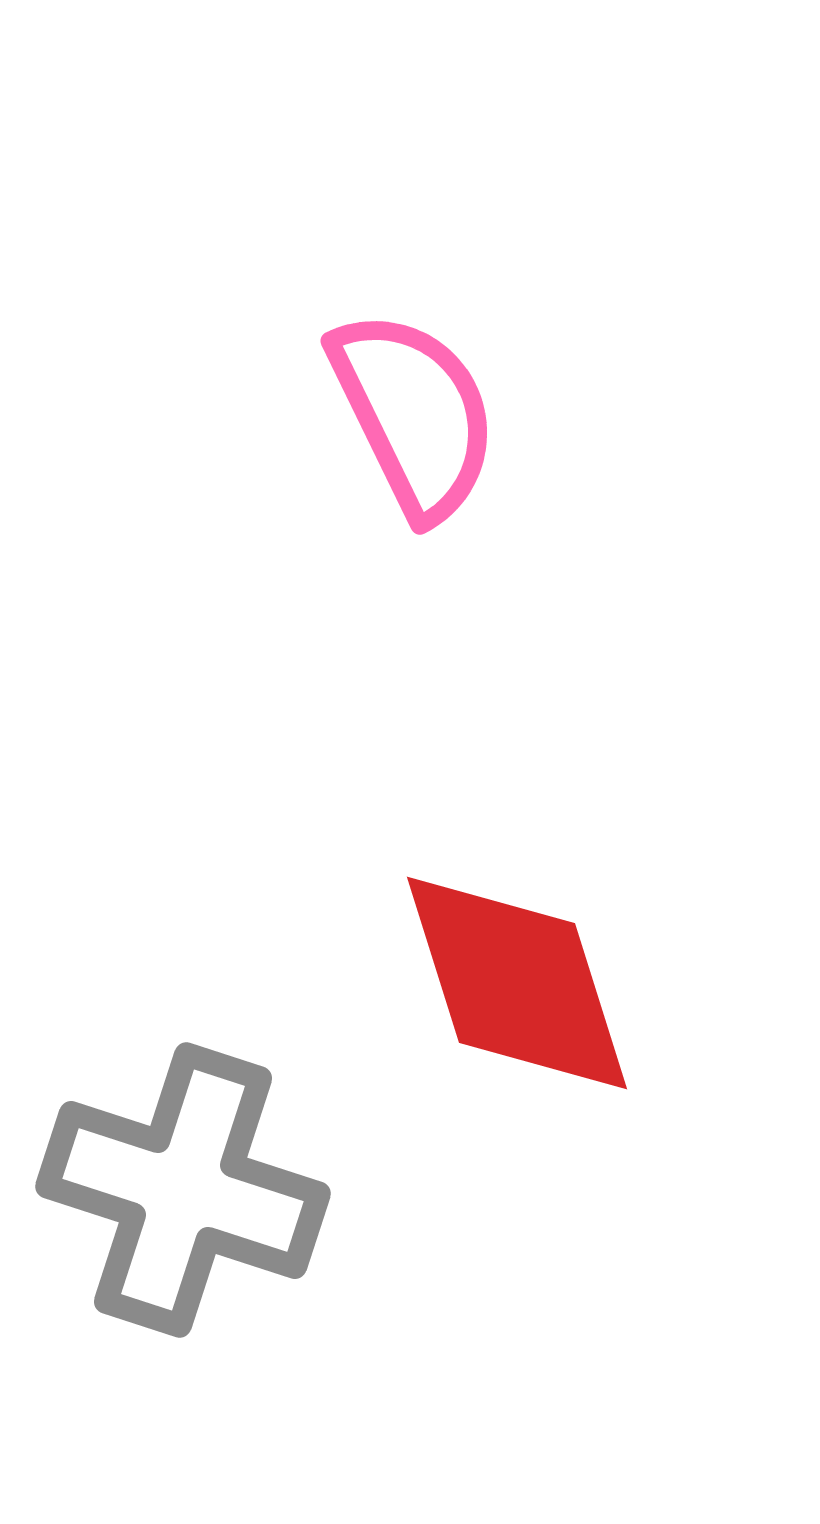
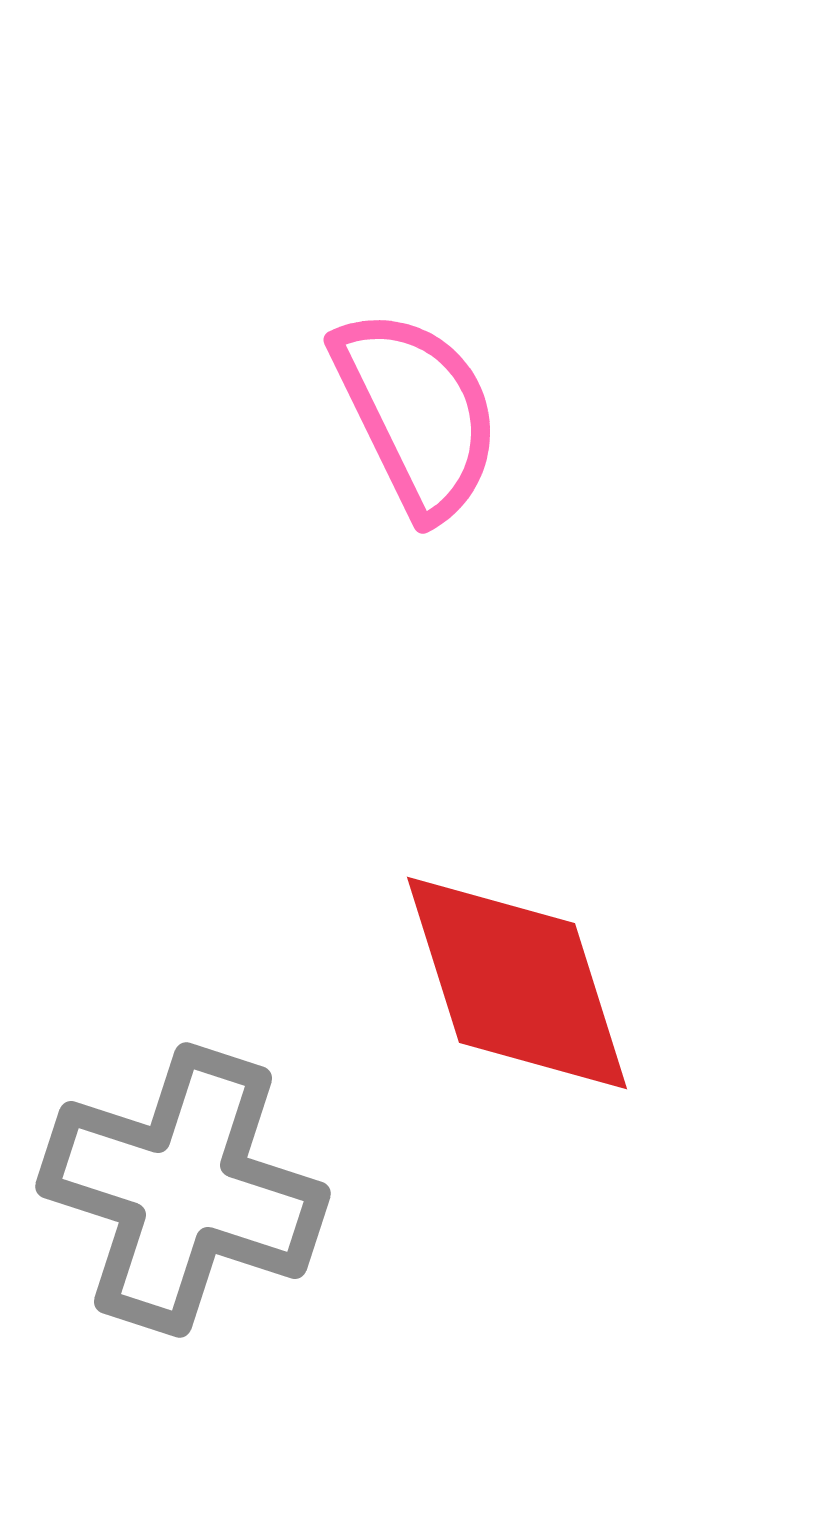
pink semicircle: moved 3 px right, 1 px up
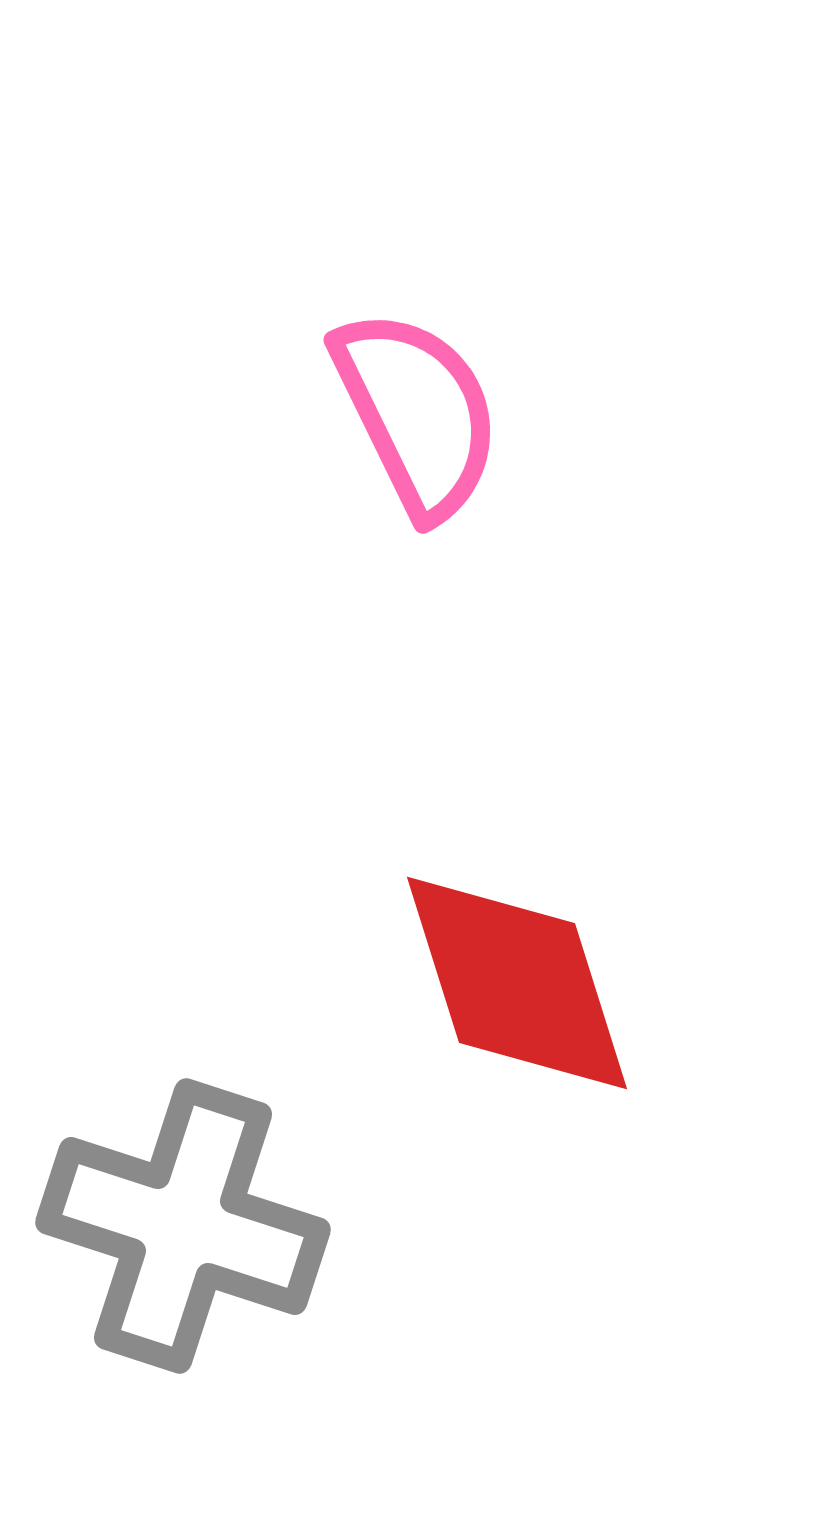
gray cross: moved 36 px down
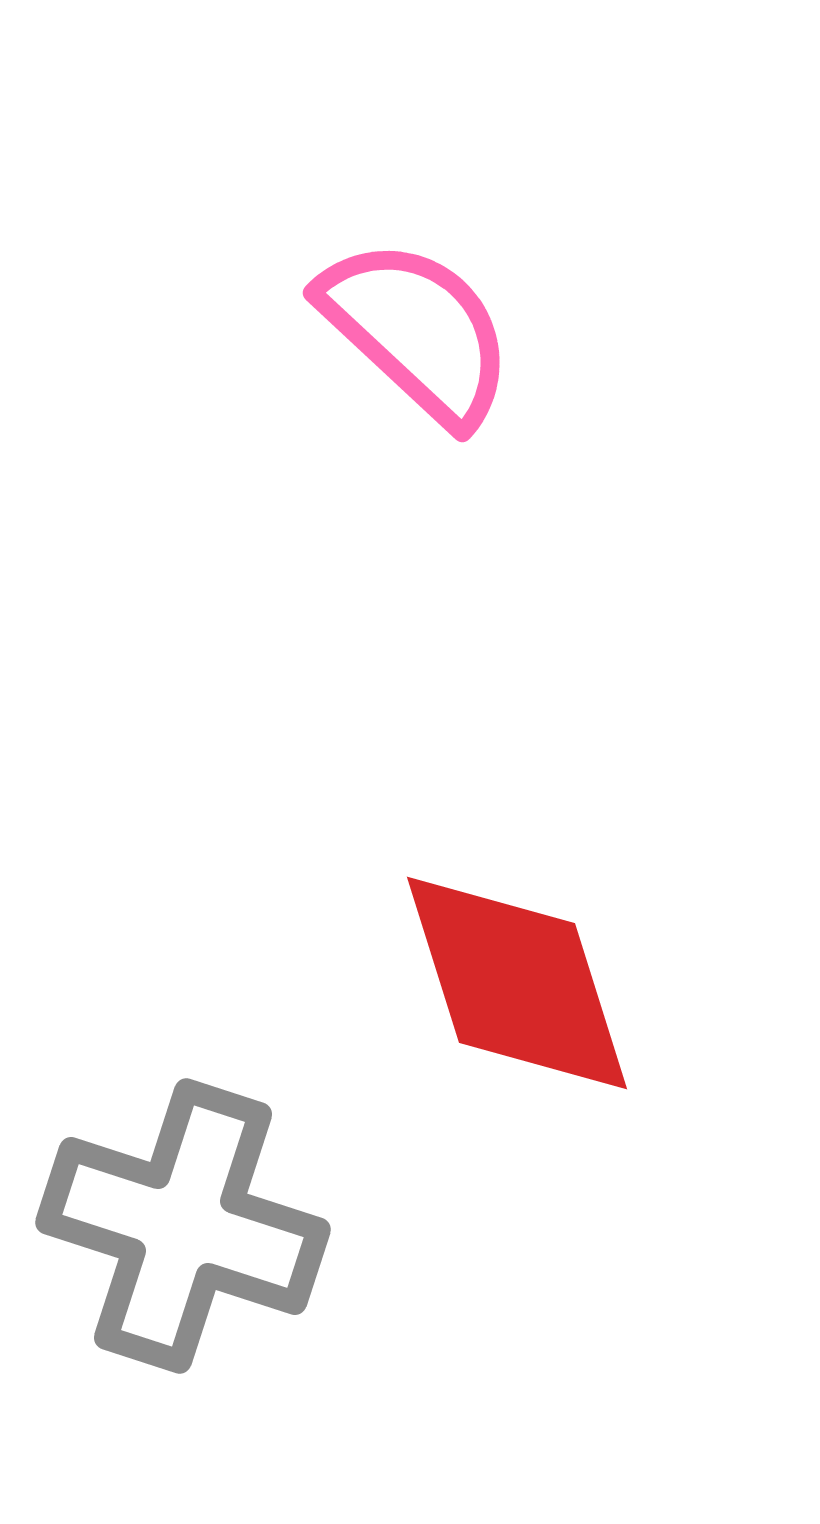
pink semicircle: moved 82 px up; rotated 21 degrees counterclockwise
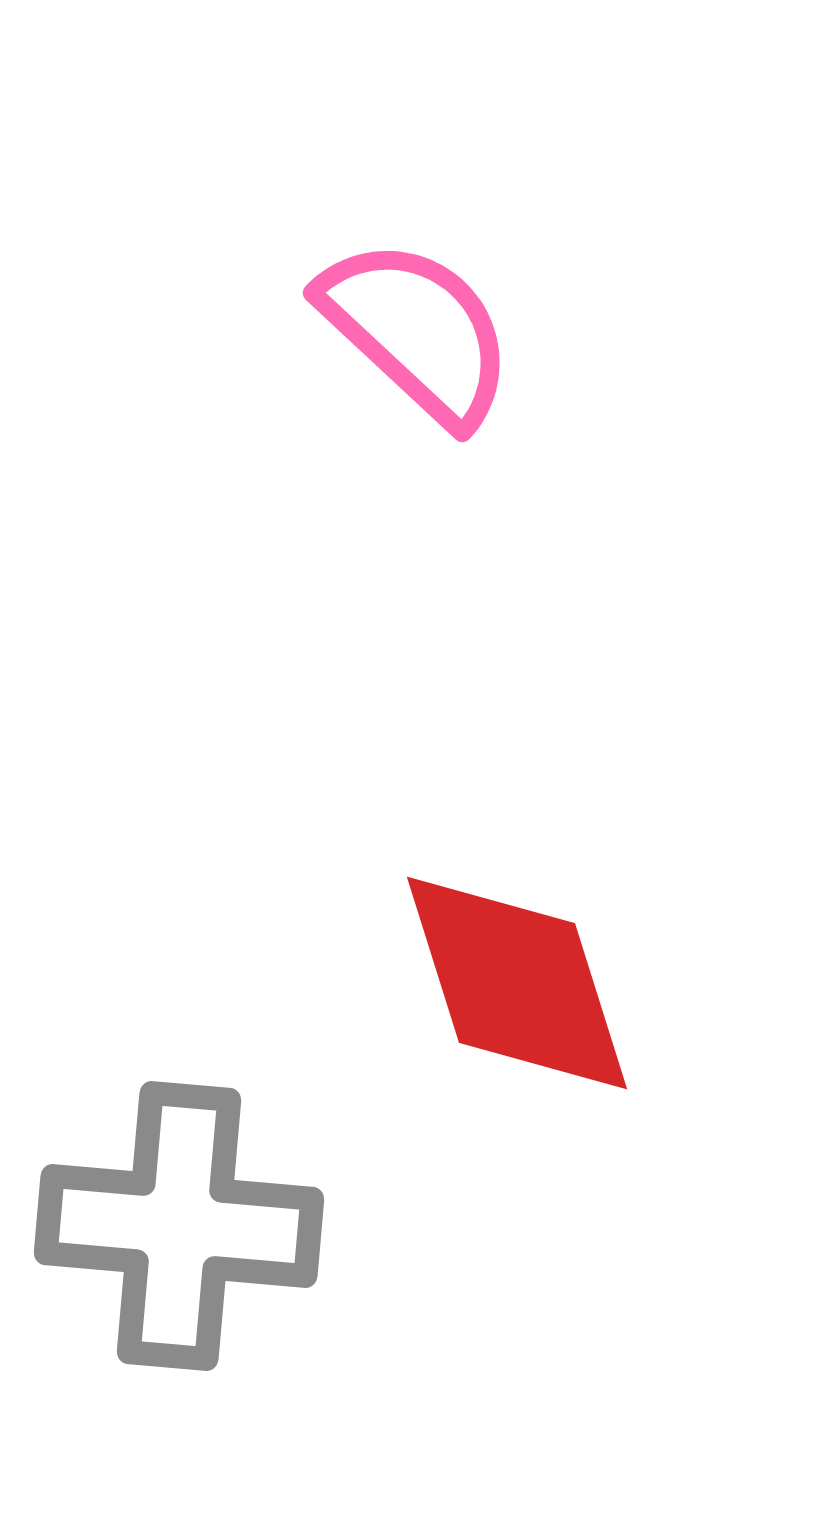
gray cross: moved 4 px left; rotated 13 degrees counterclockwise
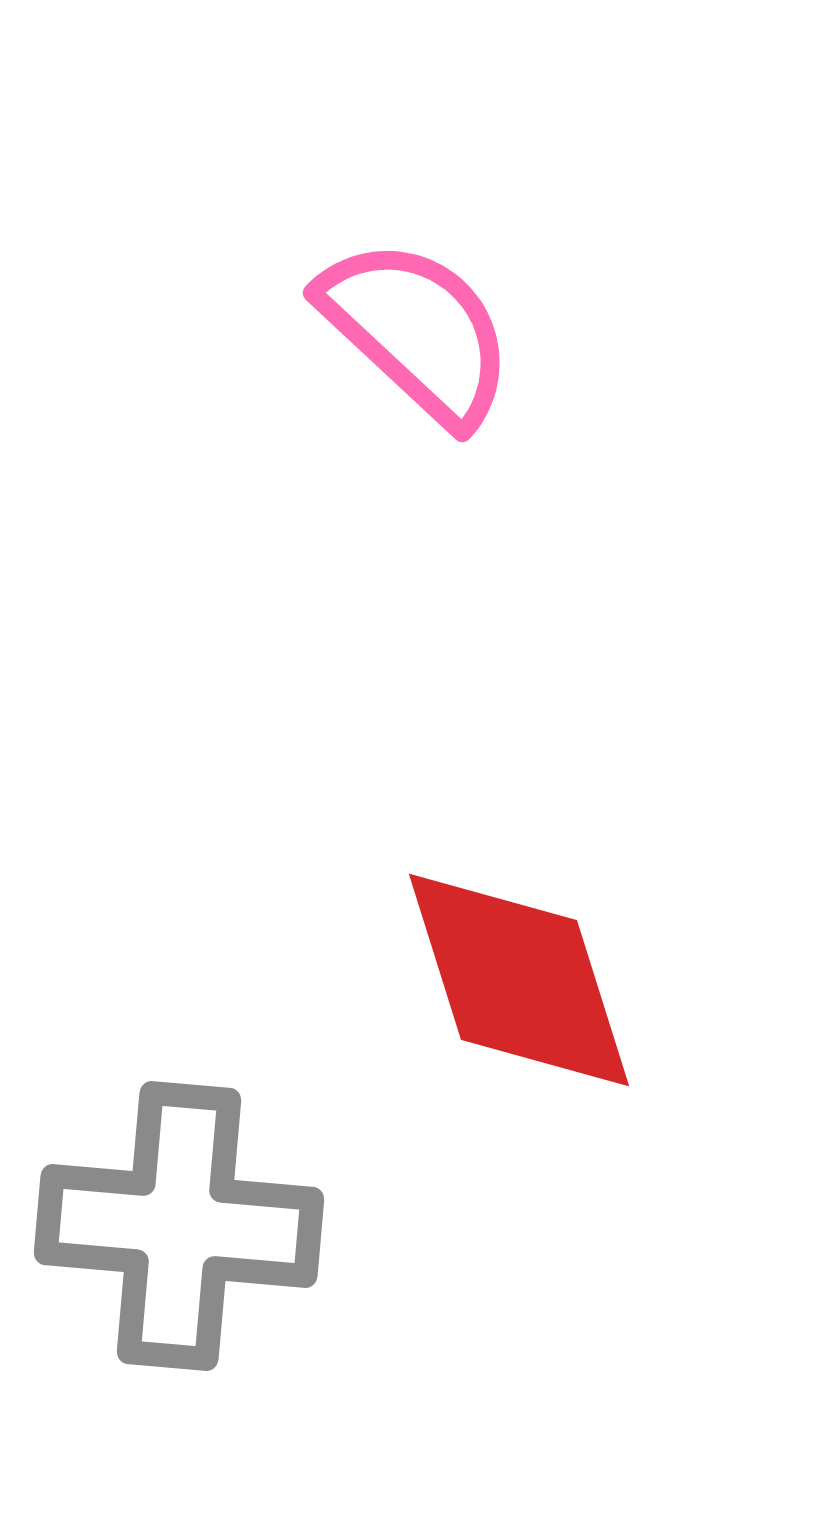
red diamond: moved 2 px right, 3 px up
